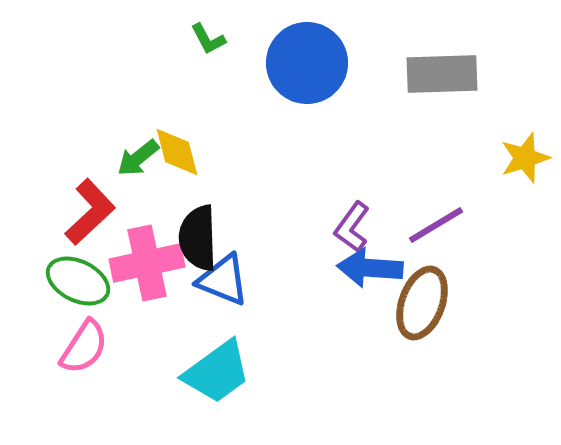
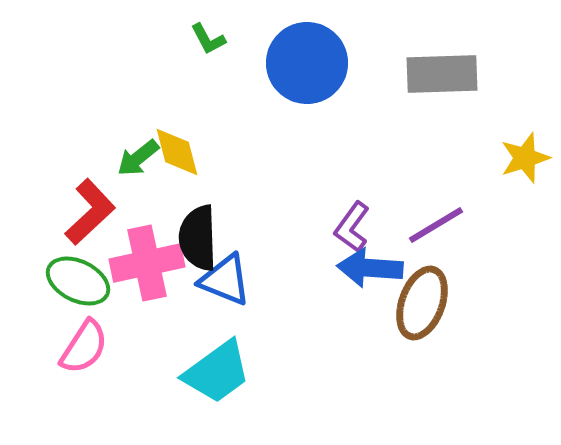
blue triangle: moved 2 px right
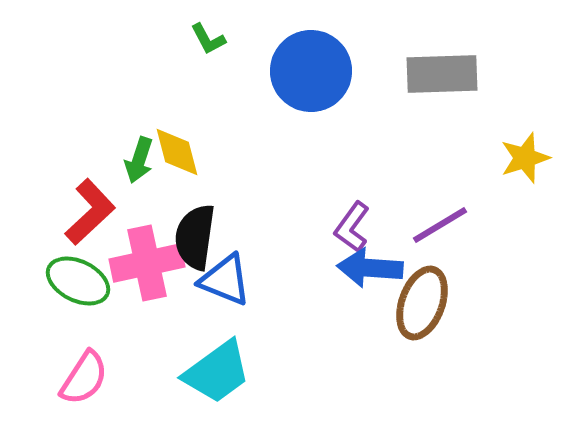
blue circle: moved 4 px right, 8 px down
green arrow: moved 1 px right, 2 px down; rotated 33 degrees counterclockwise
purple line: moved 4 px right
black semicircle: moved 3 px left, 1 px up; rotated 10 degrees clockwise
pink semicircle: moved 31 px down
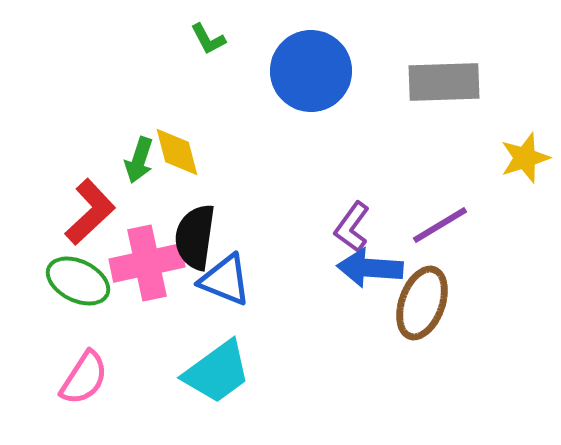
gray rectangle: moved 2 px right, 8 px down
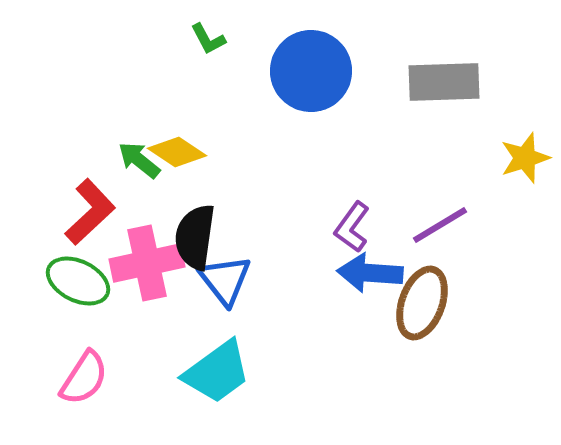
yellow diamond: rotated 42 degrees counterclockwise
green arrow: rotated 111 degrees clockwise
blue arrow: moved 5 px down
blue triangle: rotated 30 degrees clockwise
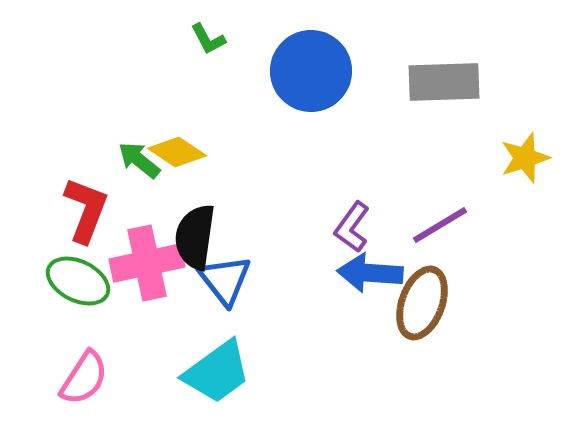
red L-shape: moved 4 px left, 2 px up; rotated 26 degrees counterclockwise
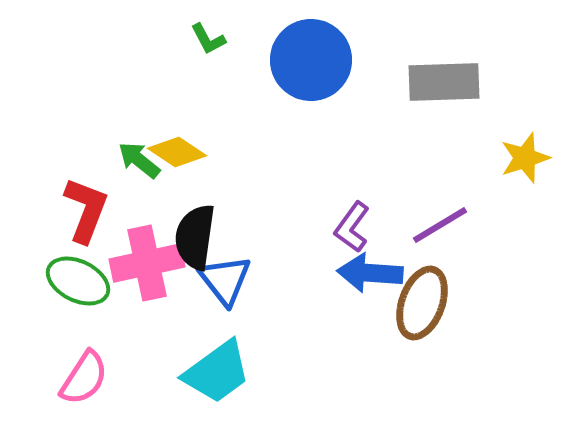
blue circle: moved 11 px up
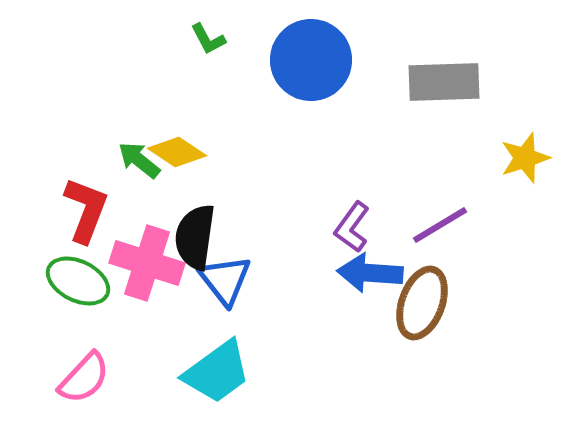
pink cross: rotated 30 degrees clockwise
pink semicircle: rotated 10 degrees clockwise
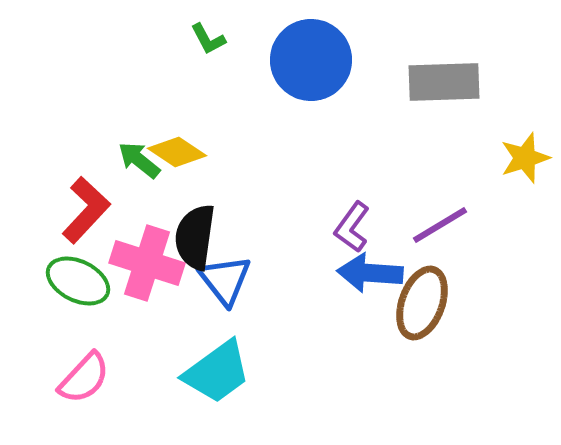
red L-shape: rotated 22 degrees clockwise
